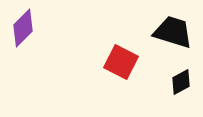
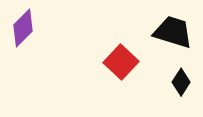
red square: rotated 16 degrees clockwise
black diamond: rotated 28 degrees counterclockwise
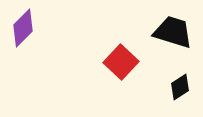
black diamond: moved 1 px left, 5 px down; rotated 24 degrees clockwise
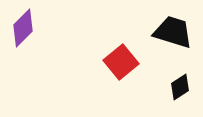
red square: rotated 8 degrees clockwise
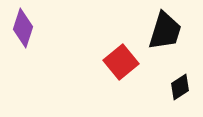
purple diamond: rotated 27 degrees counterclockwise
black trapezoid: moved 8 px left, 1 px up; rotated 90 degrees clockwise
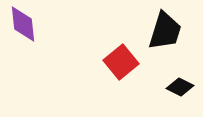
purple diamond: moved 4 px up; rotated 24 degrees counterclockwise
black diamond: rotated 60 degrees clockwise
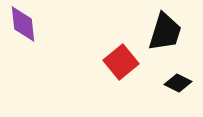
black trapezoid: moved 1 px down
black diamond: moved 2 px left, 4 px up
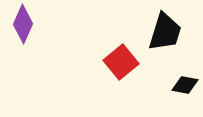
purple diamond: rotated 30 degrees clockwise
black diamond: moved 7 px right, 2 px down; rotated 16 degrees counterclockwise
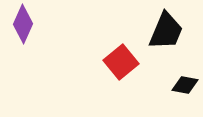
black trapezoid: moved 1 px right, 1 px up; rotated 6 degrees clockwise
